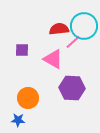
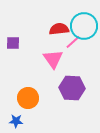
purple square: moved 9 px left, 7 px up
pink triangle: rotated 25 degrees clockwise
blue star: moved 2 px left, 1 px down
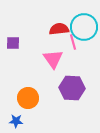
cyan circle: moved 1 px down
pink line: rotated 63 degrees counterclockwise
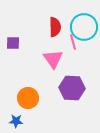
red semicircle: moved 4 px left, 2 px up; rotated 96 degrees clockwise
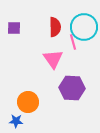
purple square: moved 1 px right, 15 px up
orange circle: moved 4 px down
